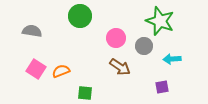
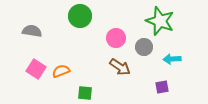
gray circle: moved 1 px down
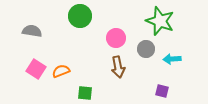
gray circle: moved 2 px right, 2 px down
brown arrow: moved 2 px left; rotated 45 degrees clockwise
purple square: moved 4 px down; rotated 24 degrees clockwise
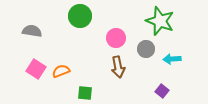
purple square: rotated 24 degrees clockwise
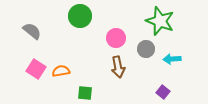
gray semicircle: rotated 30 degrees clockwise
orange semicircle: rotated 12 degrees clockwise
purple square: moved 1 px right, 1 px down
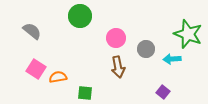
green star: moved 28 px right, 13 px down
orange semicircle: moved 3 px left, 6 px down
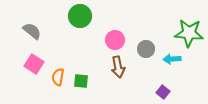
green star: moved 1 px right, 1 px up; rotated 16 degrees counterclockwise
pink circle: moved 1 px left, 2 px down
pink square: moved 2 px left, 5 px up
orange semicircle: rotated 72 degrees counterclockwise
green square: moved 4 px left, 12 px up
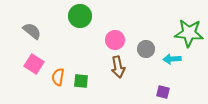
purple square: rotated 24 degrees counterclockwise
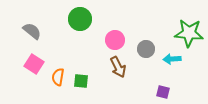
green circle: moved 3 px down
brown arrow: rotated 15 degrees counterclockwise
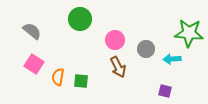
purple square: moved 2 px right, 1 px up
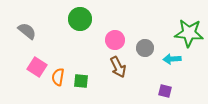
gray semicircle: moved 5 px left
gray circle: moved 1 px left, 1 px up
pink square: moved 3 px right, 3 px down
